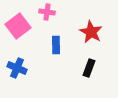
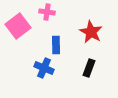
blue cross: moved 27 px right
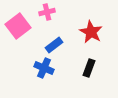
pink cross: rotated 21 degrees counterclockwise
blue rectangle: moved 2 px left; rotated 54 degrees clockwise
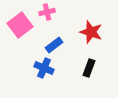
pink square: moved 2 px right, 1 px up
red star: rotated 10 degrees counterclockwise
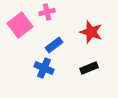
black rectangle: rotated 48 degrees clockwise
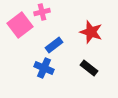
pink cross: moved 5 px left
black rectangle: rotated 60 degrees clockwise
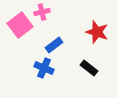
red star: moved 6 px right
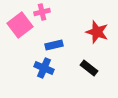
blue rectangle: rotated 24 degrees clockwise
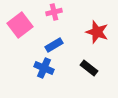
pink cross: moved 12 px right
blue rectangle: rotated 18 degrees counterclockwise
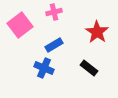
red star: rotated 15 degrees clockwise
